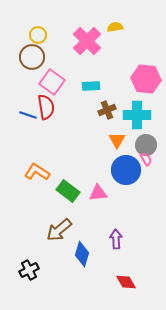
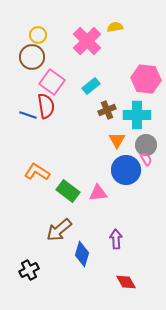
cyan rectangle: rotated 36 degrees counterclockwise
red semicircle: moved 1 px up
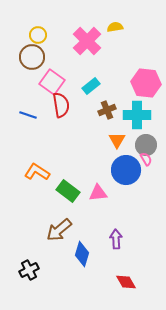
pink hexagon: moved 4 px down
red semicircle: moved 15 px right, 1 px up
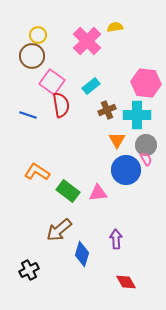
brown circle: moved 1 px up
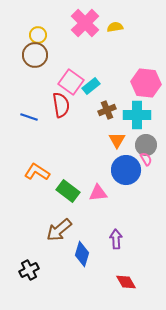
pink cross: moved 2 px left, 18 px up
brown circle: moved 3 px right, 1 px up
pink square: moved 19 px right
blue line: moved 1 px right, 2 px down
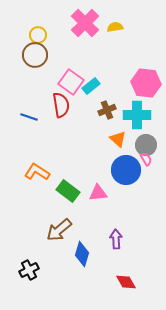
orange triangle: moved 1 px right, 1 px up; rotated 18 degrees counterclockwise
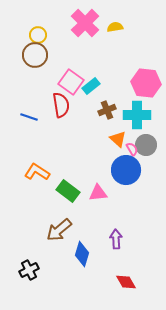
pink semicircle: moved 14 px left, 10 px up
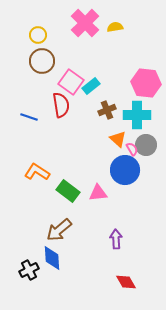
brown circle: moved 7 px right, 6 px down
blue circle: moved 1 px left
blue diamond: moved 30 px left, 4 px down; rotated 20 degrees counterclockwise
